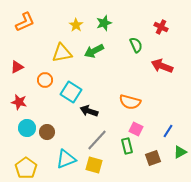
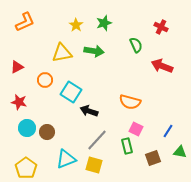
green arrow: rotated 144 degrees counterclockwise
green triangle: rotated 40 degrees clockwise
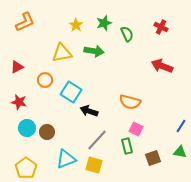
green semicircle: moved 9 px left, 11 px up
blue line: moved 13 px right, 5 px up
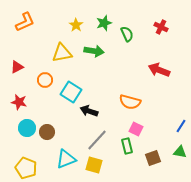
red arrow: moved 3 px left, 4 px down
yellow pentagon: rotated 15 degrees counterclockwise
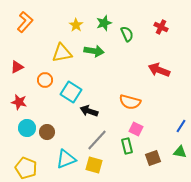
orange L-shape: rotated 25 degrees counterclockwise
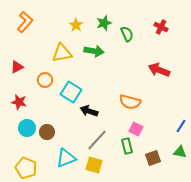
cyan triangle: moved 1 px up
